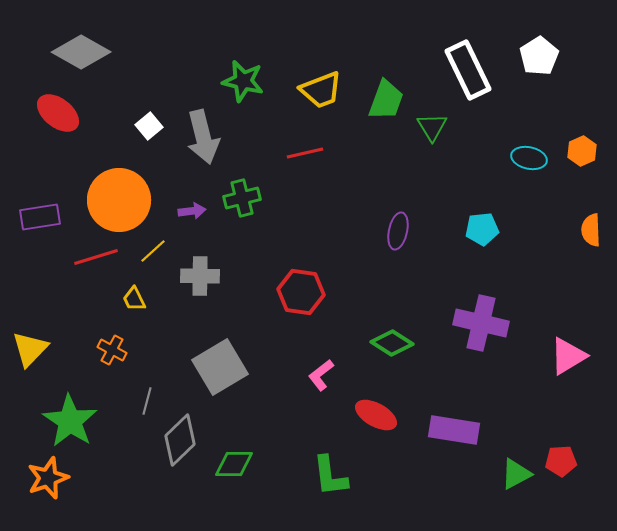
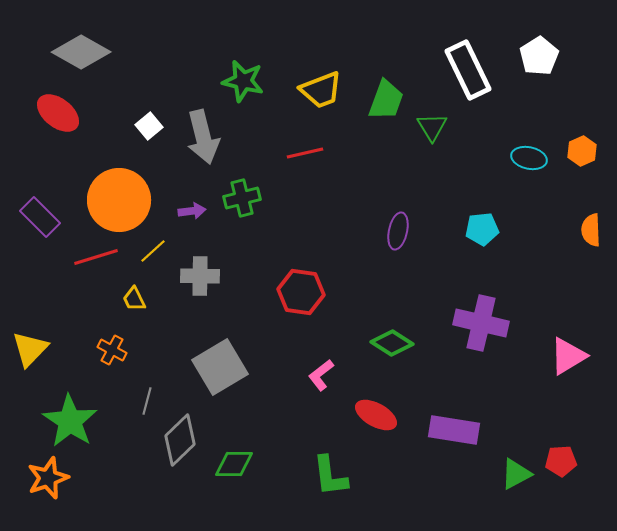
purple rectangle at (40, 217): rotated 54 degrees clockwise
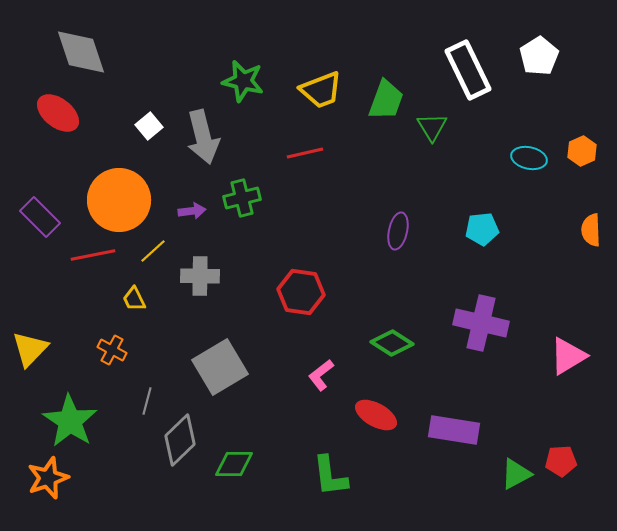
gray diamond at (81, 52): rotated 42 degrees clockwise
red line at (96, 257): moved 3 px left, 2 px up; rotated 6 degrees clockwise
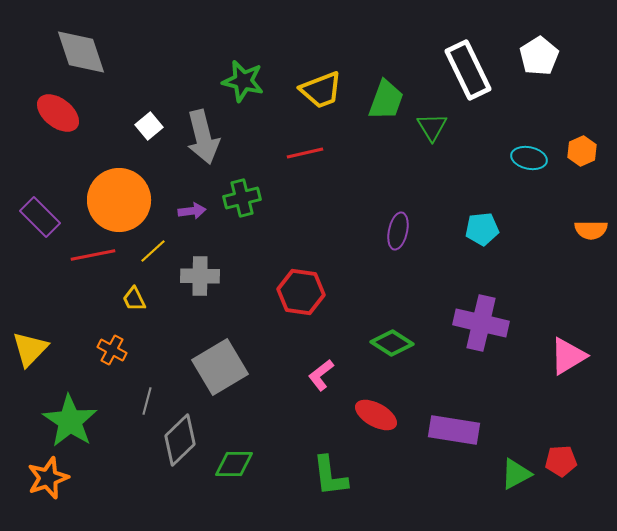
orange semicircle at (591, 230): rotated 88 degrees counterclockwise
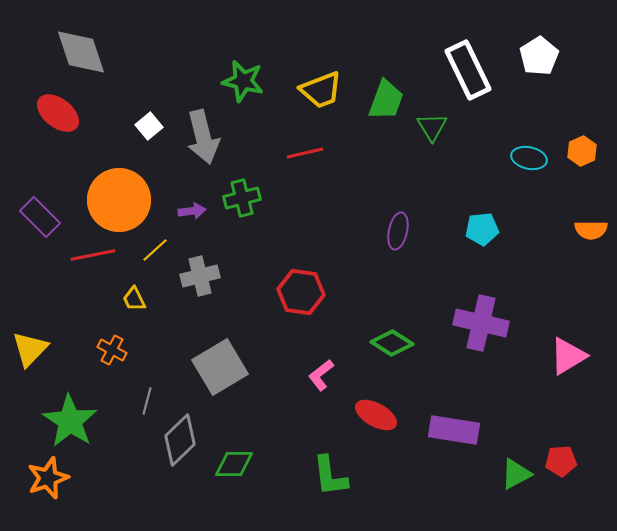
yellow line at (153, 251): moved 2 px right, 1 px up
gray cross at (200, 276): rotated 15 degrees counterclockwise
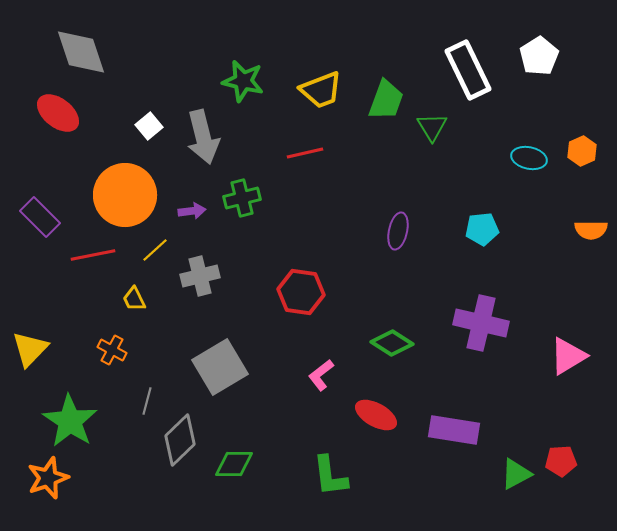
orange circle at (119, 200): moved 6 px right, 5 px up
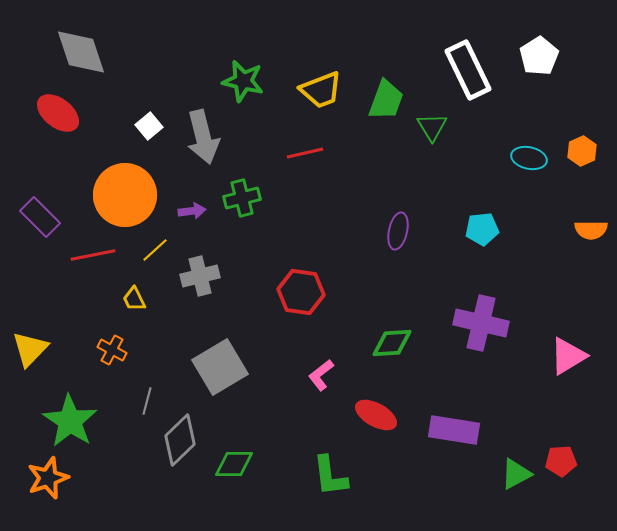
green diamond at (392, 343): rotated 36 degrees counterclockwise
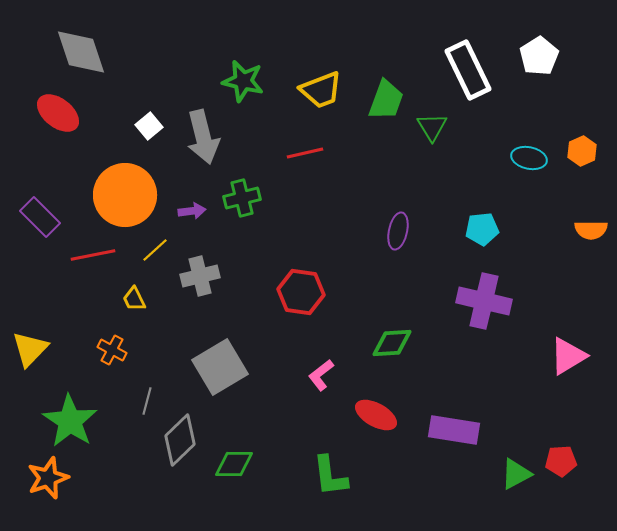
purple cross at (481, 323): moved 3 px right, 22 px up
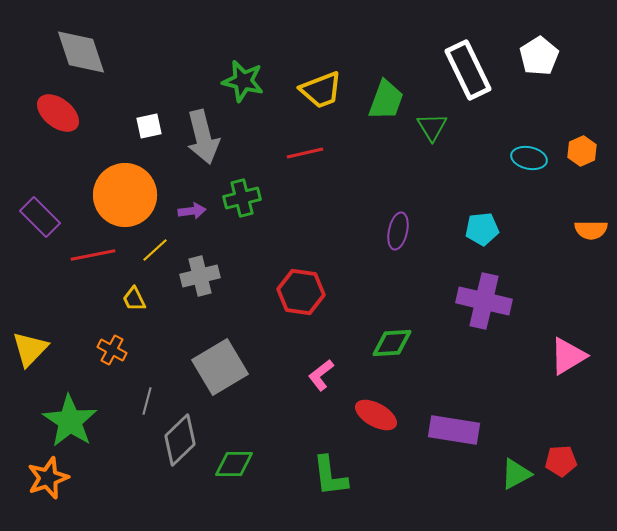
white square at (149, 126): rotated 28 degrees clockwise
